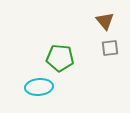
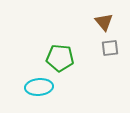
brown triangle: moved 1 px left, 1 px down
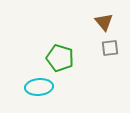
green pentagon: rotated 12 degrees clockwise
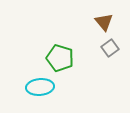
gray square: rotated 30 degrees counterclockwise
cyan ellipse: moved 1 px right
